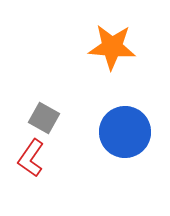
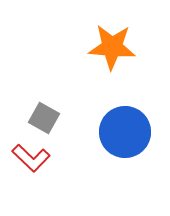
red L-shape: rotated 81 degrees counterclockwise
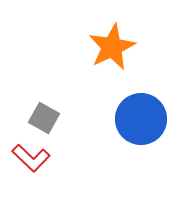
orange star: rotated 30 degrees counterclockwise
blue circle: moved 16 px right, 13 px up
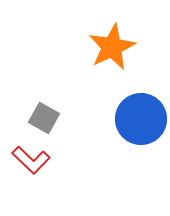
red L-shape: moved 2 px down
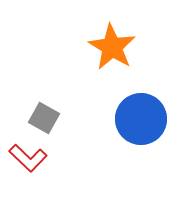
orange star: rotated 15 degrees counterclockwise
red L-shape: moved 3 px left, 2 px up
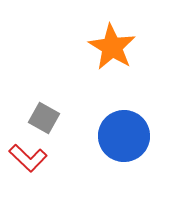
blue circle: moved 17 px left, 17 px down
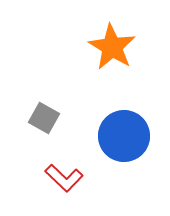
red L-shape: moved 36 px right, 20 px down
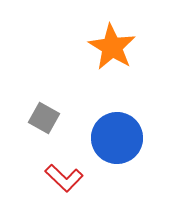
blue circle: moved 7 px left, 2 px down
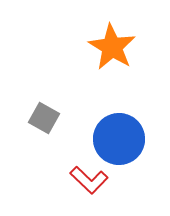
blue circle: moved 2 px right, 1 px down
red L-shape: moved 25 px right, 2 px down
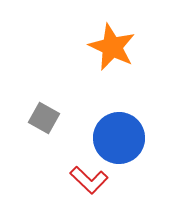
orange star: rotated 6 degrees counterclockwise
blue circle: moved 1 px up
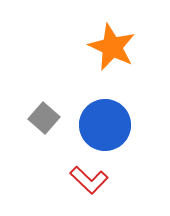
gray square: rotated 12 degrees clockwise
blue circle: moved 14 px left, 13 px up
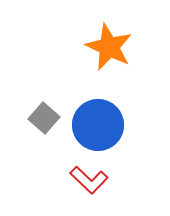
orange star: moved 3 px left
blue circle: moved 7 px left
